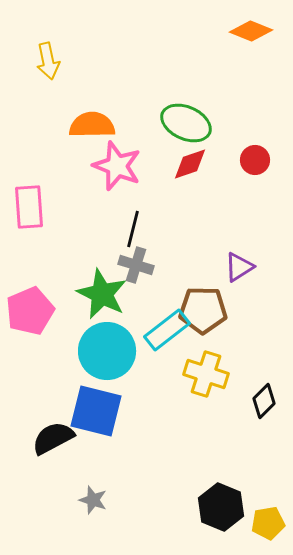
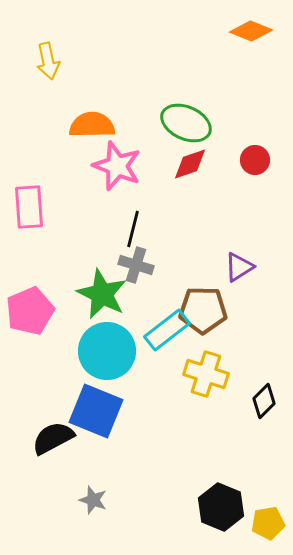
blue square: rotated 8 degrees clockwise
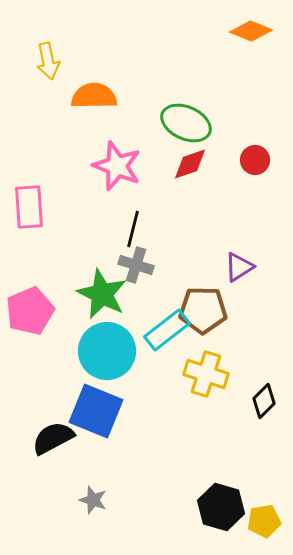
orange semicircle: moved 2 px right, 29 px up
black hexagon: rotated 6 degrees counterclockwise
yellow pentagon: moved 4 px left, 2 px up
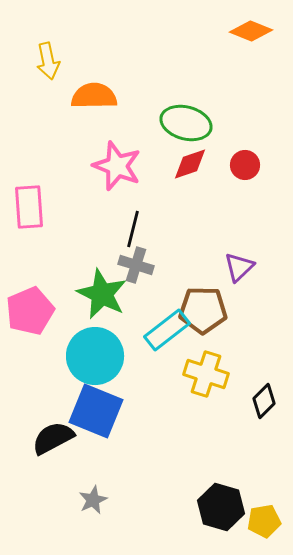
green ellipse: rotated 9 degrees counterclockwise
red circle: moved 10 px left, 5 px down
purple triangle: rotated 12 degrees counterclockwise
cyan circle: moved 12 px left, 5 px down
gray star: rotated 28 degrees clockwise
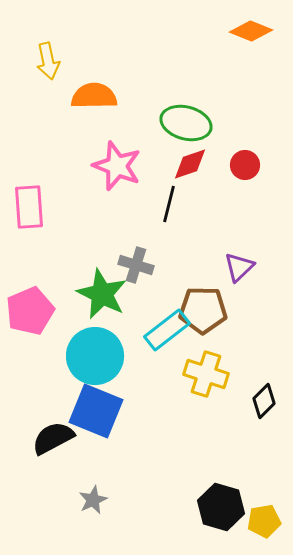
black line: moved 36 px right, 25 px up
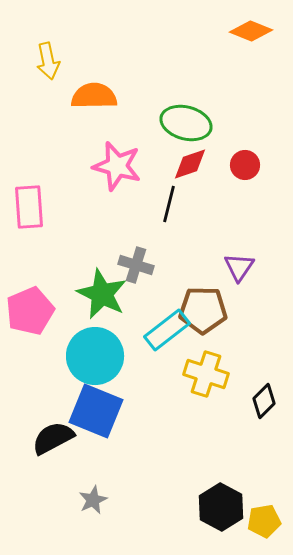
pink star: rotated 6 degrees counterclockwise
purple triangle: rotated 12 degrees counterclockwise
black hexagon: rotated 12 degrees clockwise
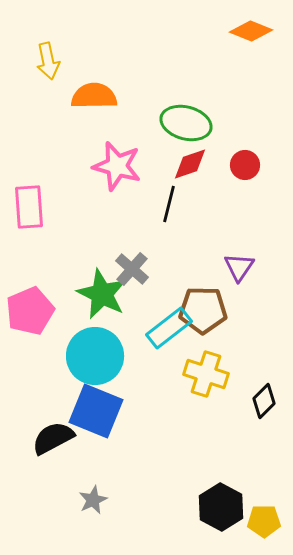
gray cross: moved 4 px left, 4 px down; rotated 24 degrees clockwise
cyan rectangle: moved 2 px right, 2 px up
yellow pentagon: rotated 8 degrees clockwise
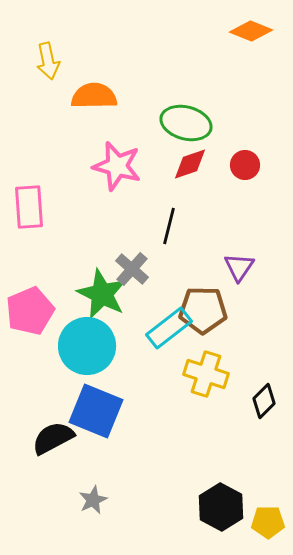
black line: moved 22 px down
cyan circle: moved 8 px left, 10 px up
yellow pentagon: moved 4 px right, 1 px down
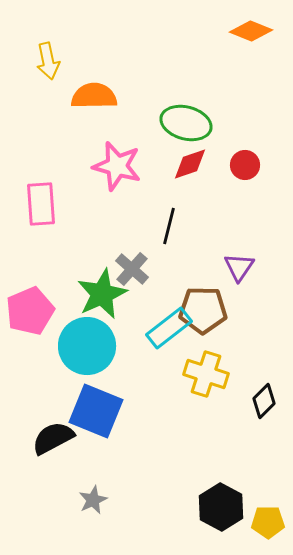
pink rectangle: moved 12 px right, 3 px up
green star: rotated 21 degrees clockwise
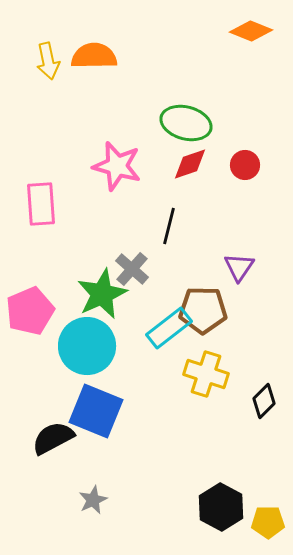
orange semicircle: moved 40 px up
